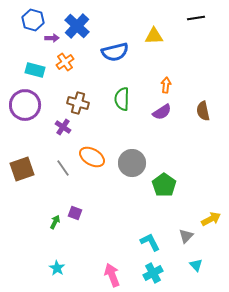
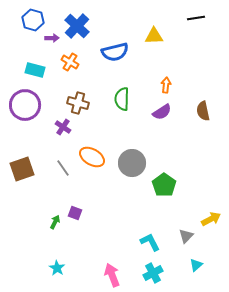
orange cross: moved 5 px right; rotated 24 degrees counterclockwise
cyan triangle: rotated 32 degrees clockwise
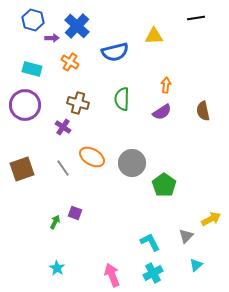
cyan rectangle: moved 3 px left, 1 px up
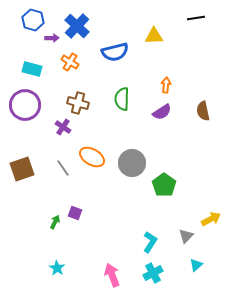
cyan L-shape: rotated 60 degrees clockwise
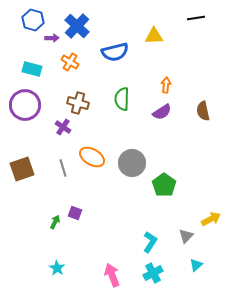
gray line: rotated 18 degrees clockwise
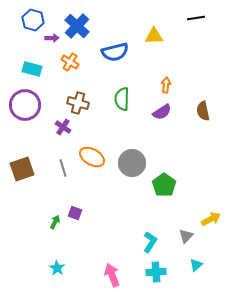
cyan cross: moved 3 px right, 1 px up; rotated 24 degrees clockwise
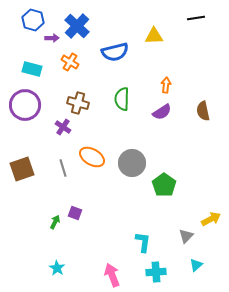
cyan L-shape: moved 7 px left; rotated 25 degrees counterclockwise
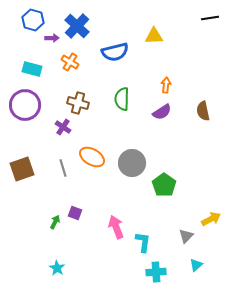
black line: moved 14 px right
pink arrow: moved 4 px right, 48 px up
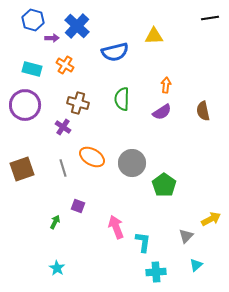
orange cross: moved 5 px left, 3 px down
purple square: moved 3 px right, 7 px up
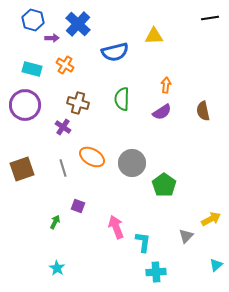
blue cross: moved 1 px right, 2 px up
cyan triangle: moved 20 px right
